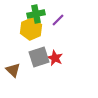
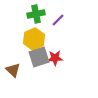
yellow hexagon: moved 3 px right, 10 px down
red star: rotated 28 degrees counterclockwise
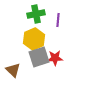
purple line: rotated 40 degrees counterclockwise
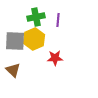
green cross: moved 3 px down
gray square: moved 24 px left, 16 px up; rotated 20 degrees clockwise
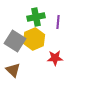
purple line: moved 2 px down
gray square: rotated 30 degrees clockwise
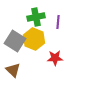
yellow hexagon: rotated 15 degrees counterclockwise
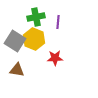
brown triangle: moved 4 px right; rotated 35 degrees counterclockwise
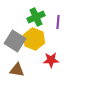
green cross: rotated 12 degrees counterclockwise
red star: moved 4 px left, 2 px down
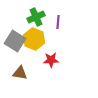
brown triangle: moved 3 px right, 3 px down
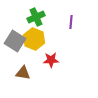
purple line: moved 13 px right
brown triangle: moved 3 px right
